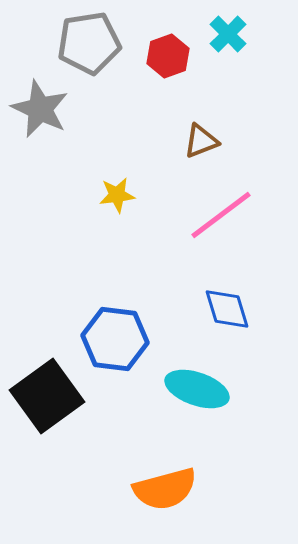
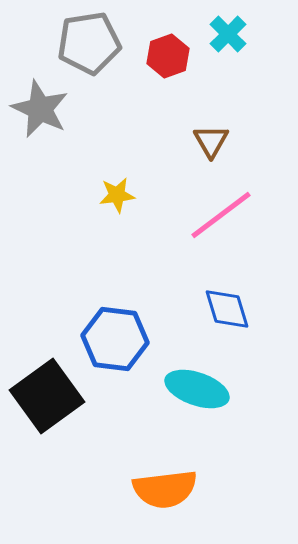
brown triangle: moved 10 px right; rotated 39 degrees counterclockwise
orange semicircle: rotated 8 degrees clockwise
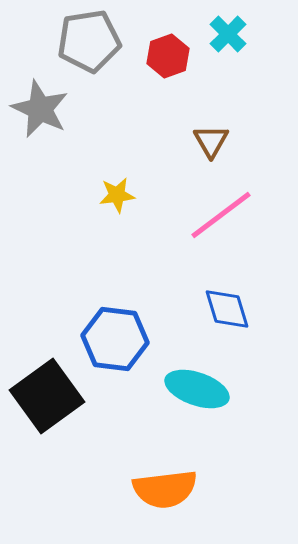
gray pentagon: moved 2 px up
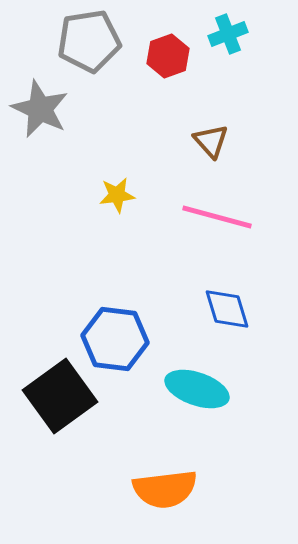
cyan cross: rotated 24 degrees clockwise
brown triangle: rotated 12 degrees counterclockwise
pink line: moved 4 px left, 2 px down; rotated 52 degrees clockwise
black square: moved 13 px right
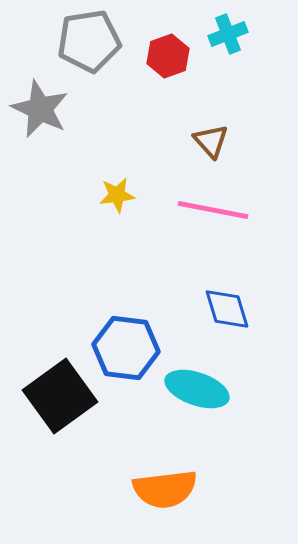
pink line: moved 4 px left, 7 px up; rotated 4 degrees counterclockwise
blue hexagon: moved 11 px right, 9 px down
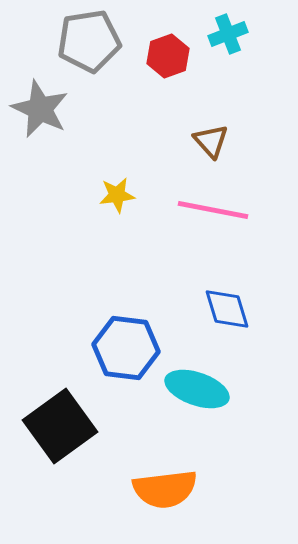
black square: moved 30 px down
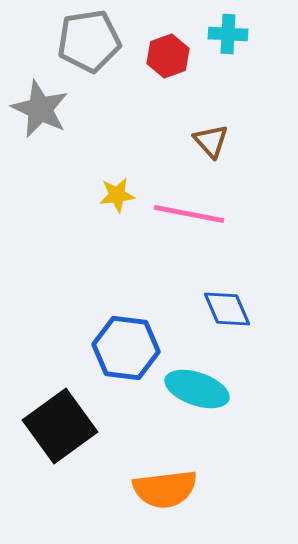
cyan cross: rotated 24 degrees clockwise
pink line: moved 24 px left, 4 px down
blue diamond: rotated 6 degrees counterclockwise
